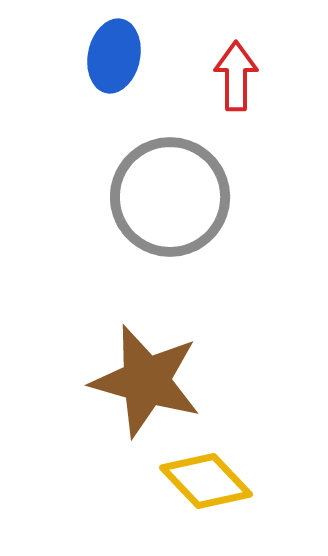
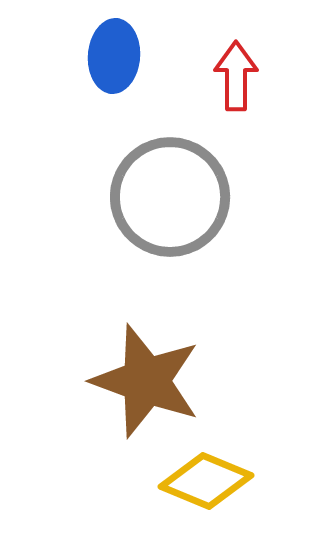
blue ellipse: rotated 8 degrees counterclockwise
brown star: rotated 4 degrees clockwise
yellow diamond: rotated 24 degrees counterclockwise
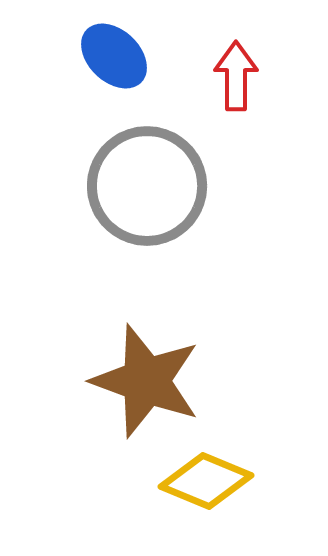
blue ellipse: rotated 50 degrees counterclockwise
gray circle: moved 23 px left, 11 px up
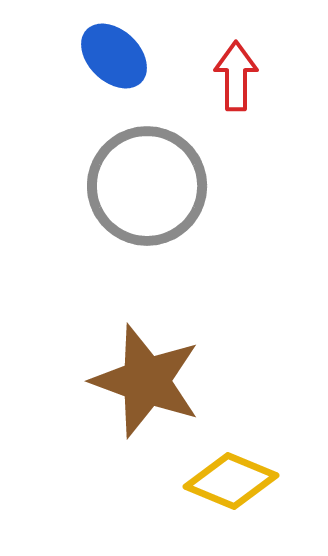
yellow diamond: moved 25 px right
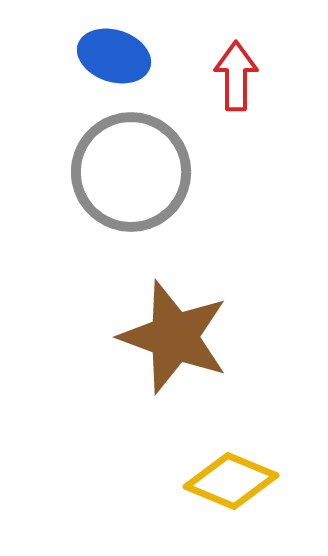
blue ellipse: rotated 26 degrees counterclockwise
gray circle: moved 16 px left, 14 px up
brown star: moved 28 px right, 44 px up
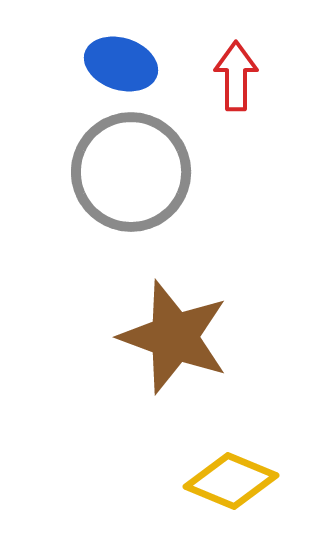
blue ellipse: moved 7 px right, 8 px down
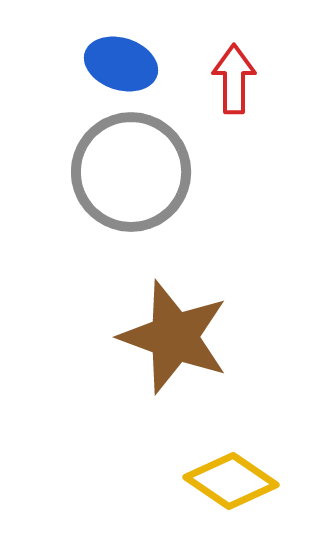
red arrow: moved 2 px left, 3 px down
yellow diamond: rotated 12 degrees clockwise
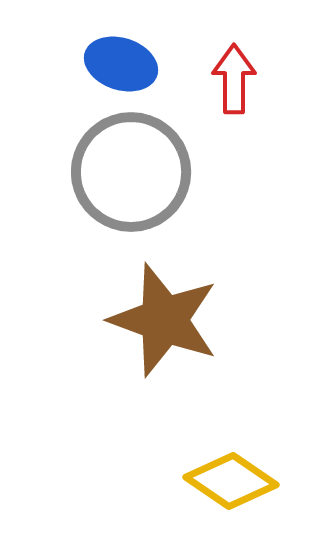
brown star: moved 10 px left, 17 px up
